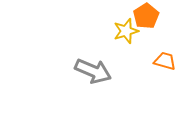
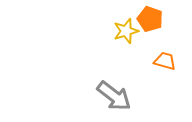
orange pentagon: moved 4 px right, 3 px down; rotated 20 degrees counterclockwise
gray arrow: moved 21 px right, 25 px down; rotated 15 degrees clockwise
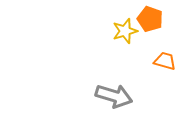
yellow star: moved 1 px left
gray arrow: rotated 21 degrees counterclockwise
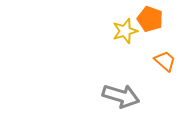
orange trapezoid: rotated 25 degrees clockwise
gray arrow: moved 7 px right
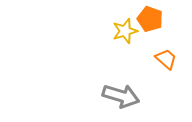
orange trapezoid: moved 1 px right, 2 px up
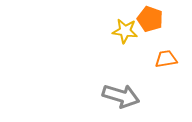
yellow star: rotated 25 degrees clockwise
orange trapezoid: rotated 50 degrees counterclockwise
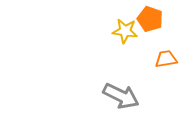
gray arrow: rotated 9 degrees clockwise
